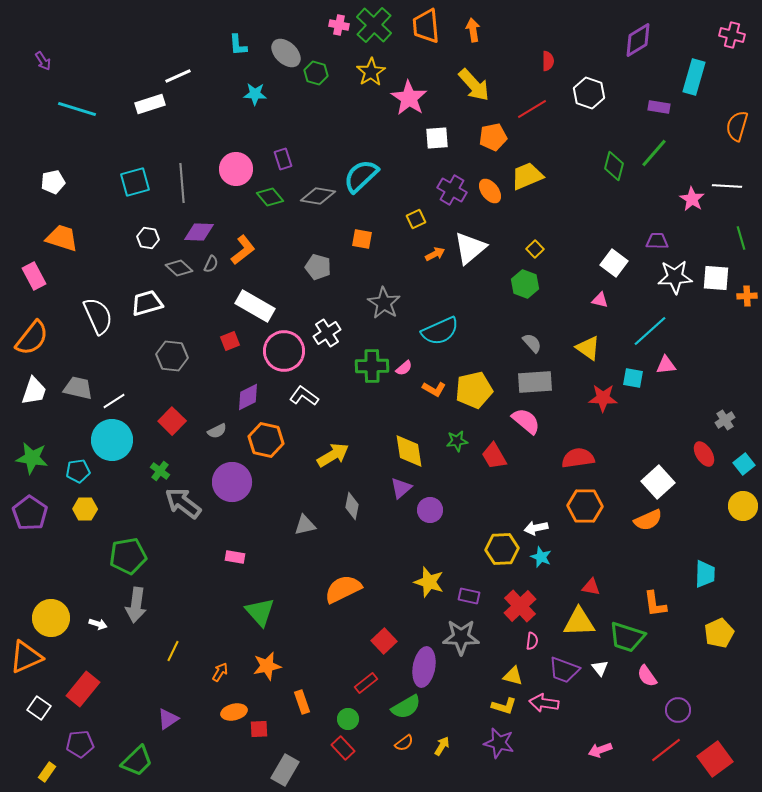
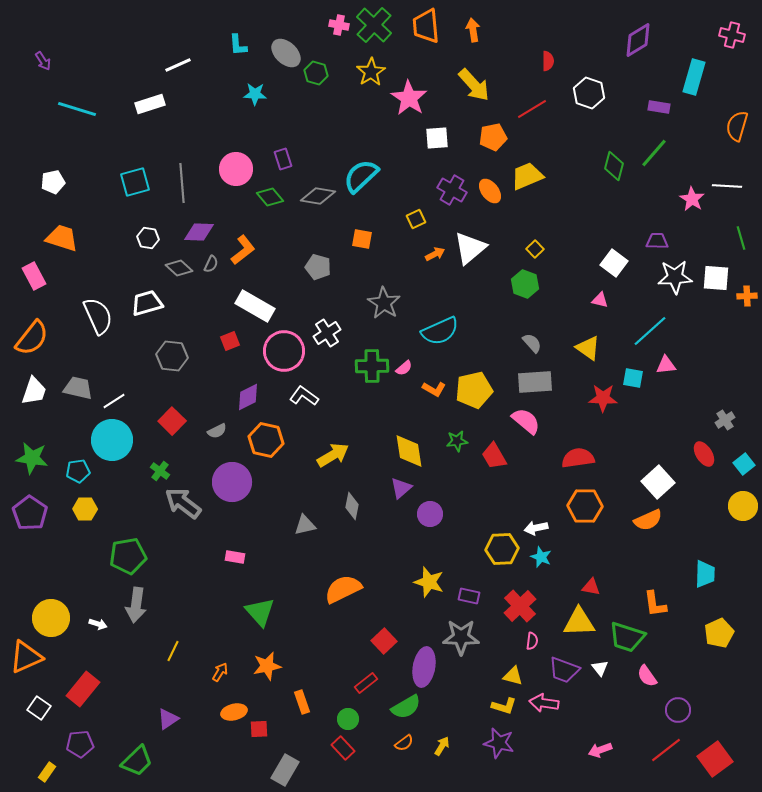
white line at (178, 76): moved 11 px up
purple circle at (430, 510): moved 4 px down
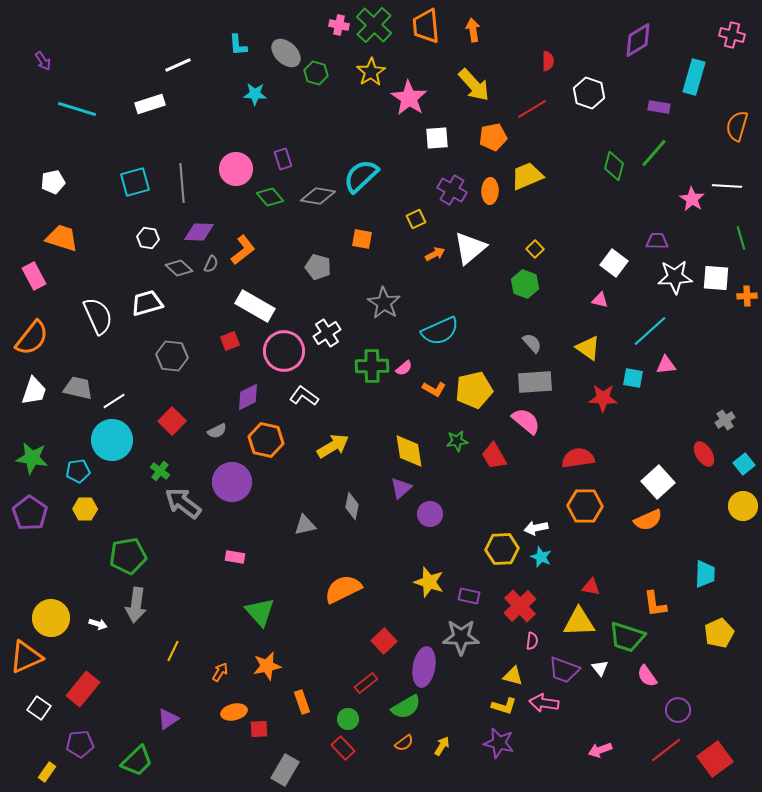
orange ellipse at (490, 191): rotated 40 degrees clockwise
yellow arrow at (333, 455): moved 9 px up
